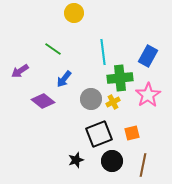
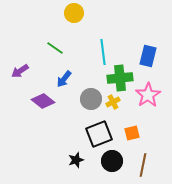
green line: moved 2 px right, 1 px up
blue rectangle: rotated 15 degrees counterclockwise
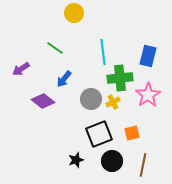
purple arrow: moved 1 px right, 2 px up
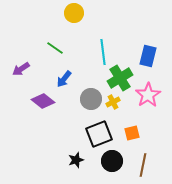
green cross: rotated 25 degrees counterclockwise
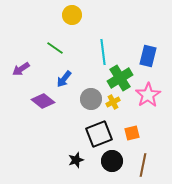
yellow circle: moved 2 px left, 2 px down
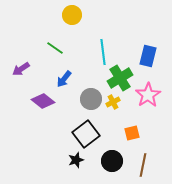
black square: moved 13 px left; rotated 16 degrees counterclockwise
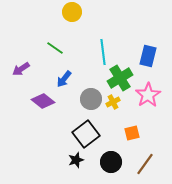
yellow circle: moved 3 px up
black circle: moved 1 px left, 1 px down
brown line: moved 2 px right, 1 px up; rotated 25 degrees clockwise
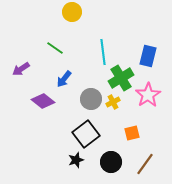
green cross: moved 1 px right
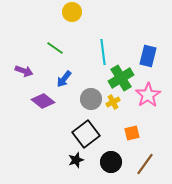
purple arrow: moved 3 px right, 2 px down; rotated 126 degrees counterclockwise
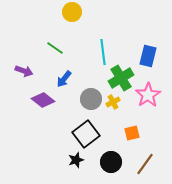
purple diamond: moved 1 px up
